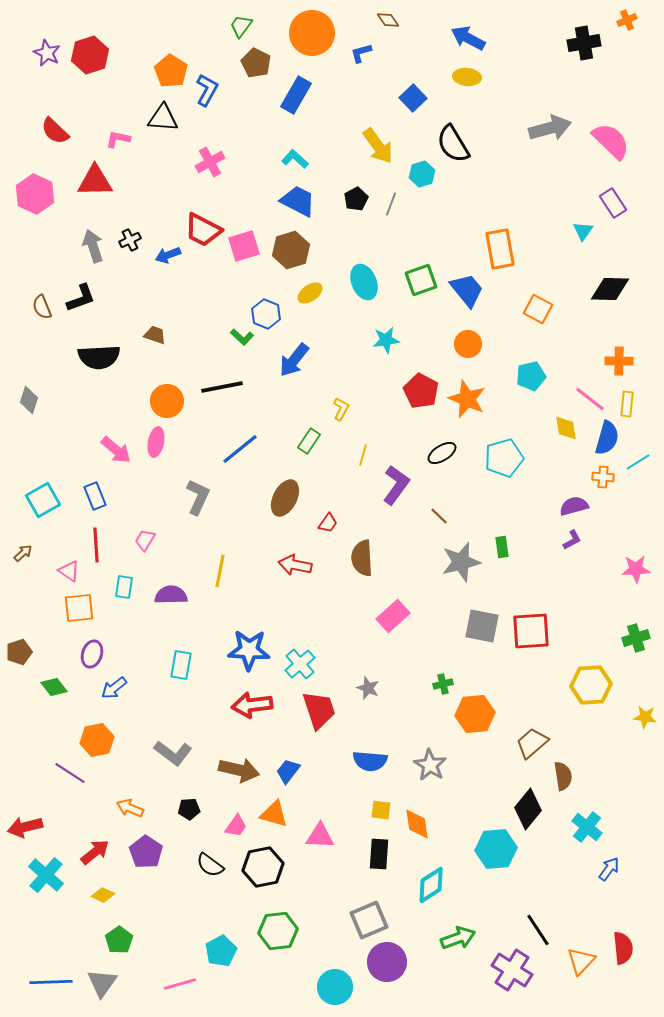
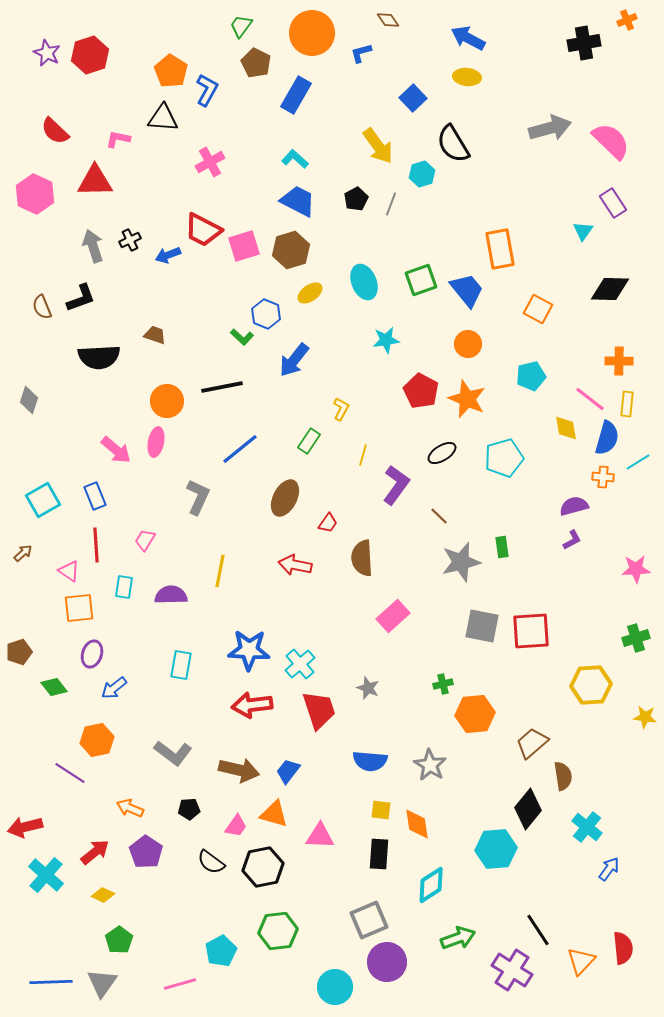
black semicircle at (210, 865): moved 1 px right, 3 px up
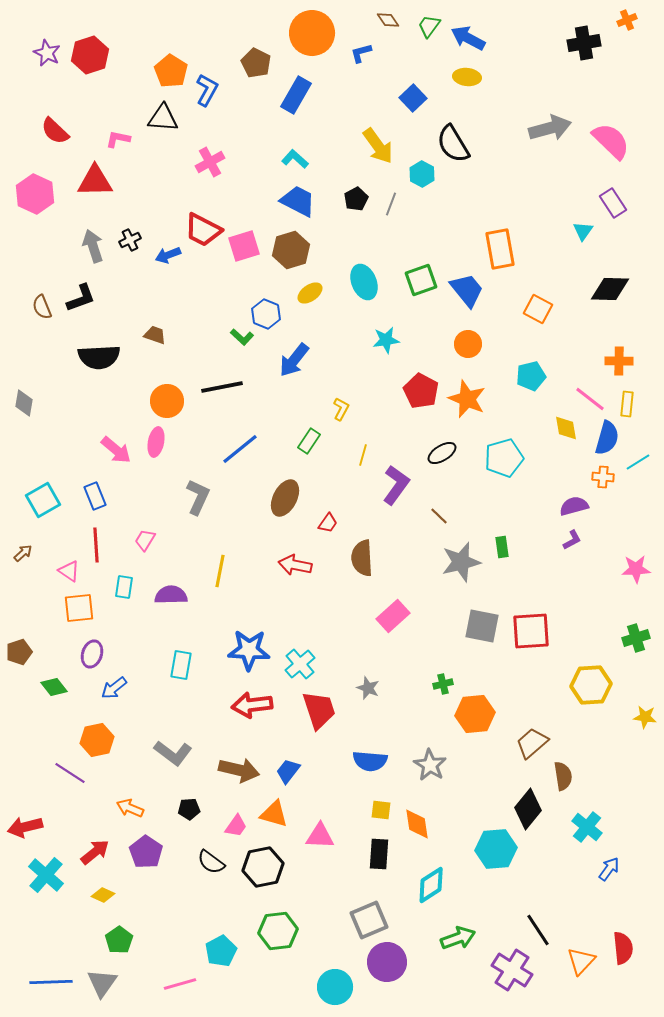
green trapezoid at (241, 26): moved 188 px right
cyan hexagon at (422, 174): rotated 15 degrees counterclockwise
gray diamond at (29, 400): moved 5 px left, 3 px down; rotated 8 degrees counterclockwise
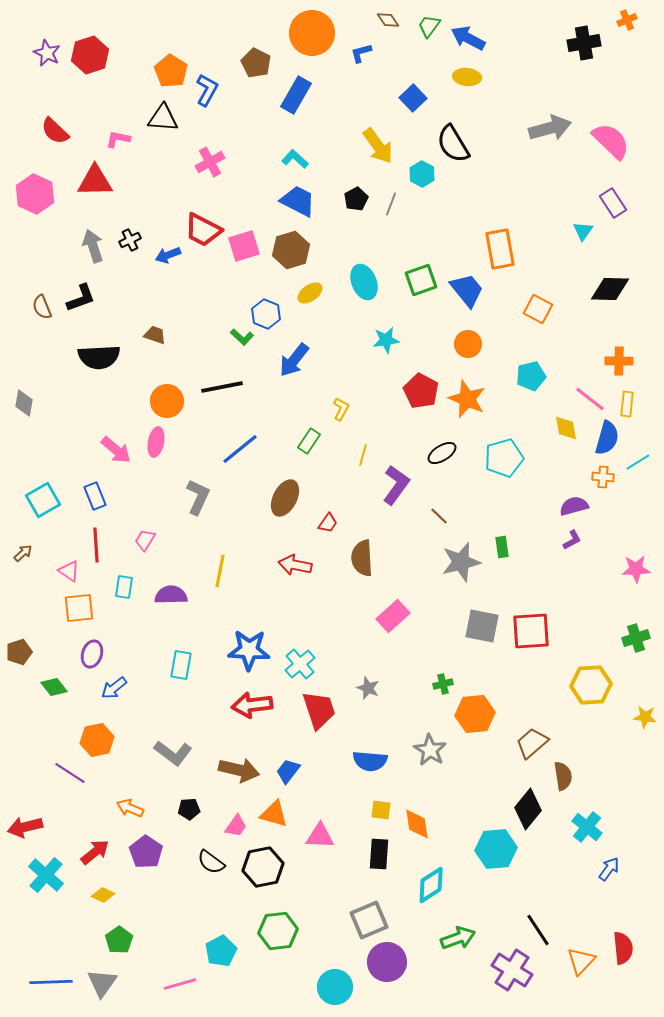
gray star at (430, 765): moved 15 px up
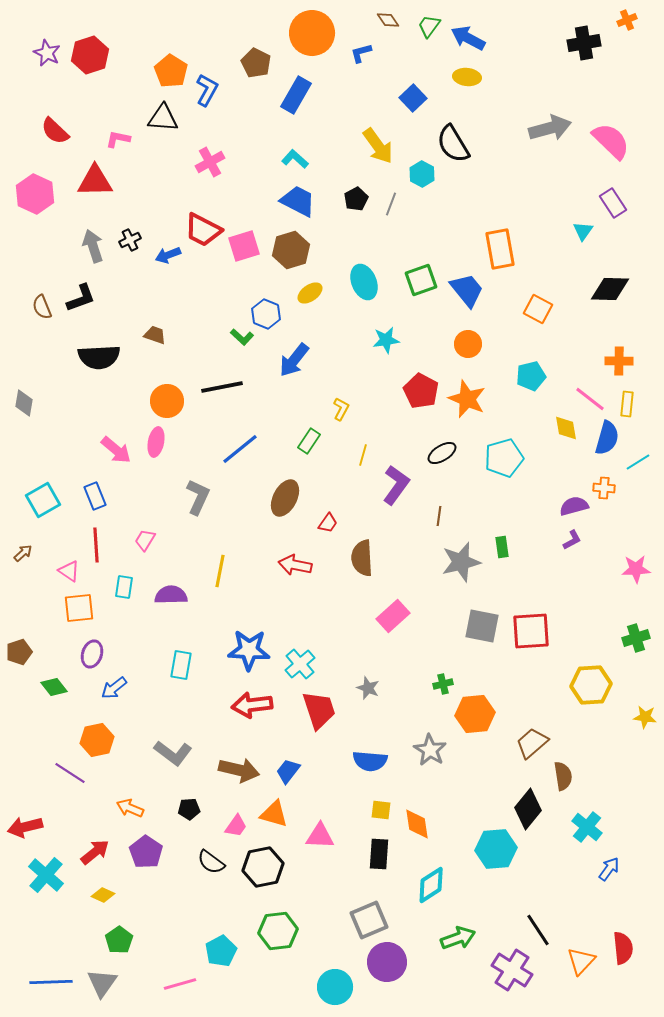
orange cross at (603, 477): moved 1 px right, 11 px down
brown line at (439, 516): rotated 54 degrees clockwise
